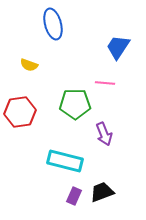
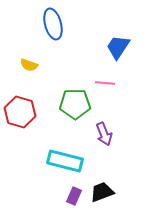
red hexagon: rotated 24 degrees clockwise
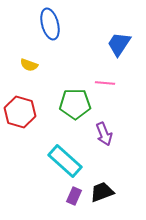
blue ellipse: moved 3 px left
blue trapezoid: moved 1 px right, 3 px up
cyan rectangle: rotated 28 degrees clockwise
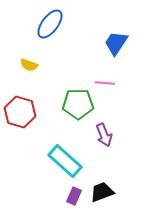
blue ellipse: rotated 52 degrees clockwise
blue trapezoid: moved 3 px left, 1 px up
green pentagon: moved 3 px right
purple arrow: moved 1 px down
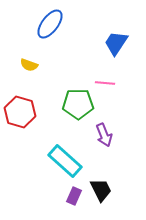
black trapezoid: moved 1 px left, 2 px up; rotated 85 degrees clockwise
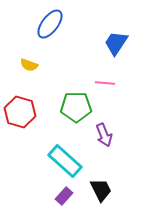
green pentagon: moved 2 px left, 3 px down
purple rectangle: moved 10 px left; rotated 18 degrees clockwise
